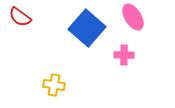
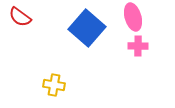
pink ellipse: rotated 16 degrees clockwise
pink cross: moved 14 px right, 9 px up
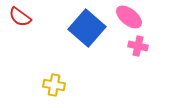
pink ellipse: moved 4 px left; rotated 36 degrees counterclockwise
pink cross: rotated 12 degrees clockwise
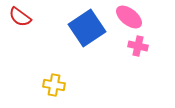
blue square: rotated 15 degrees clockwise
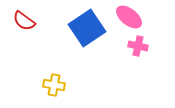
red semicircle: moved 4 px right, 4 px down
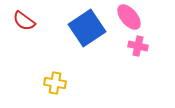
pink ellipse: rotated 12 degrees clockwise
yellow cross: moved 1 px right, 2 px up
